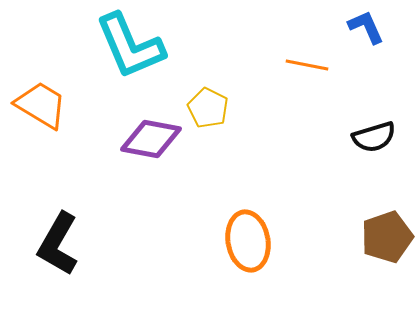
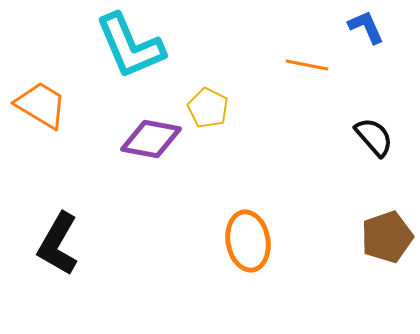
black semicircle: rotated 114 degrees counterclockwise
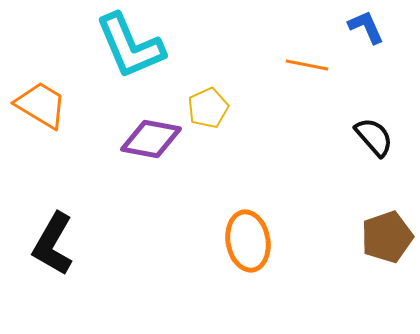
yellow pentagon: rotated 21 degrees clockwise
black L-shape: moved 5 px left
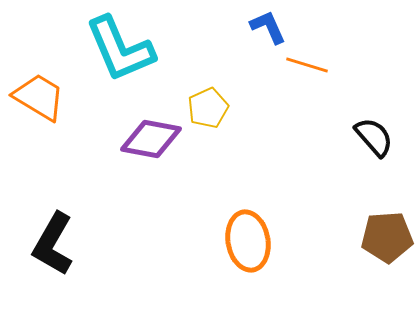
blue L-shape: moved 98 px left
cyan L-shape: moved 10 px left, 3 px down
orange line: rotated 6 degrees clockwise
orange trapezoid: moved 2 px left, 8 px up
brown pentagon: rotated 15 degrees clockwise
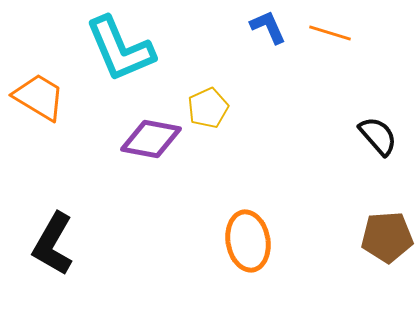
orange line: moved 23 px right, 32 px up
black semicircle: moved 4 px right, 1 px up
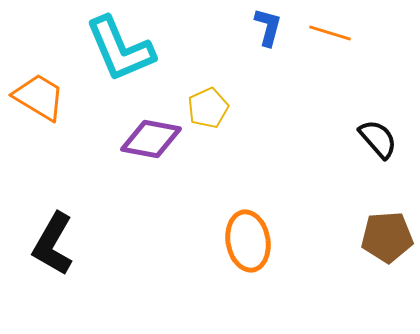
blue L-shape: rotated 39 degrees clockwise
black semicircle: moved 3 px down
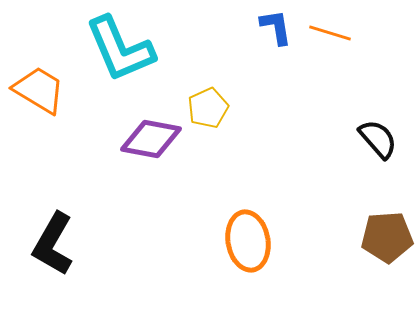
blue L-shape: moved 8 px right; rotated 24 degrees counterclockwise
orange trapezoid: moved 7 px up
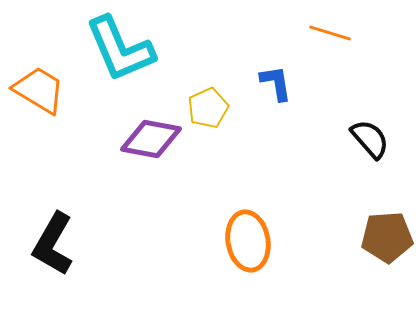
blue L-shape: moved 56 px down
black semicircle: moved 8 px left
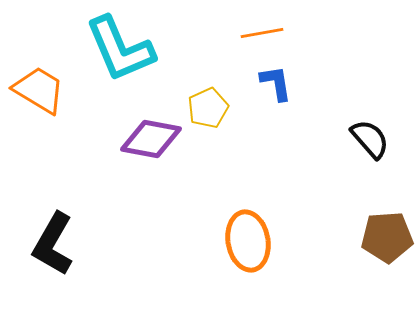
orange line: moved 68 px left; rotated 27 degrees counterclockwise
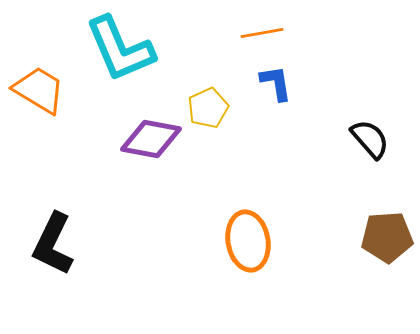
black L-shape: rotated 4 degrees counterclockwise
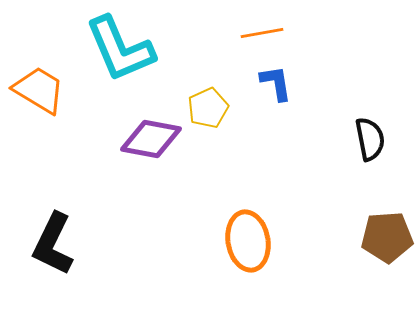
black semicircle: rotated 30 degrees clockwise
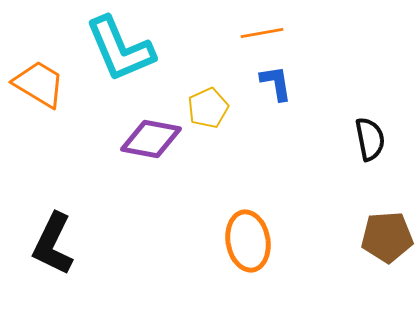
orange trapezoid: moved 6 px up
